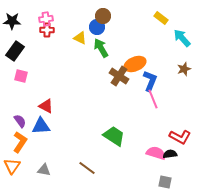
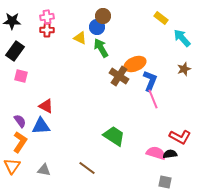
pink cross: moved 1 px right, 2 px up
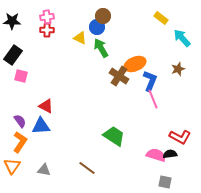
black rectangle: moved 2 px left, 4 px down
brown star: moved 6 px left
pink semicircle: moved 2 px down
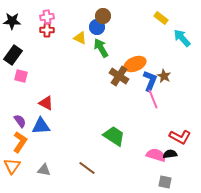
brown star: moved 14 px left, 7 px down; rotated 24 degrees counterclockwise
red triangle: moved 3 px up
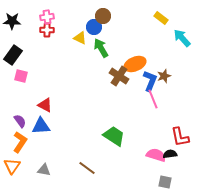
blue circle: moved 3 px left
brown star: rotated 24 degrees clockwise
red triangle: moved 1 px left, 2 px down
red L-shape: rotated 50 degrees clockwise
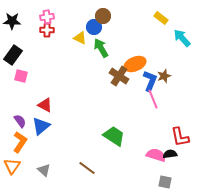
blue triangle: rotated 36 degrees counterclockwise
gray triangle: rotated 32 degrees clockwise
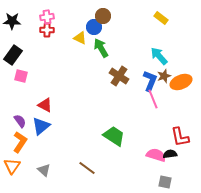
cyan arrow: moved 23 px left, 18 px down
orange ellipse: moved 46 px right, 18 px down
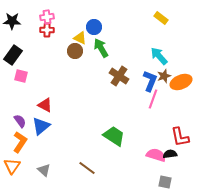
brown circle: moved 28 px left, 35 px down
pink line: rotated 42 degrees clockwise
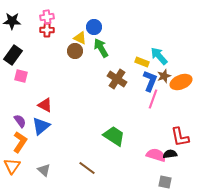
yellow rectangle: moved 19 px left, 44 px down; rotated 16 degrees counterclockwise
brown cross: moved 2 px left, 3 px down
